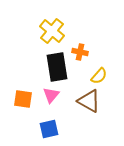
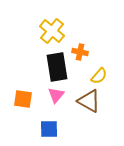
pink triangle: moved 5 px right
blue square: rotated 12 degrees clockwise
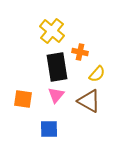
yellow semicircle: moved 2 px left, 2 px up
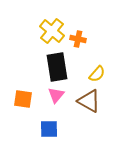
orange cross: moved 2 px left, 13 px up
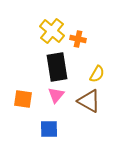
yellow semicircle: rotated 12 degrees counterclockwise
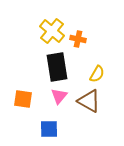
pink triangle: moved 3 px right, 1 px down
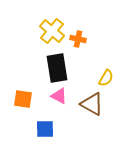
black rectangle: moved 1 px down
yellow semicircle: moved 9 px right, 4 px down
pink triangle: rotated 42 degrees counterclockwise
brown triangle: moved 3 px right, 3 px down
blue square: moved 4 px left
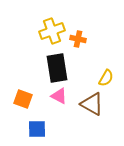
yellow cross: rotated 30 degrees clockwise
orange square: rotated 12 degrees clockwise
blue square: moved 8 px left
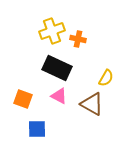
black rectangle: rotated 56 degrees counterclockwise
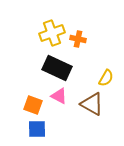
yellow cross: moved 2 px down
orange square: moved 10 px right, 6 px down
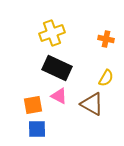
orange cross: moved 28 px right
orange square: rotated 30 degrees counterclockwise
